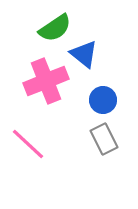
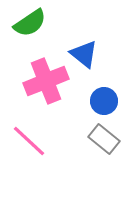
green semicircle: moved 25 px left, 5 px up
blue circle: moved 1 px right, 1 px down
gray rectangle: rotated 24 degrees counterclockwise
pink line: moved 1 px right, 3 px up
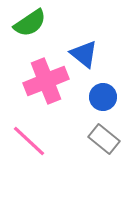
blue circle: moved 1 px left, 4 px up
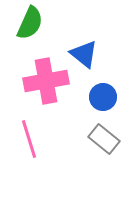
green semicircle: rotated 32 degrees counterclockwise
pink cross: rotated 12 degrees clockwise
pink line: moved 2 px up; rotated 30 degrees clockwise
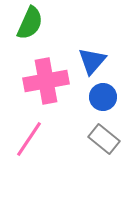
blue triangle: moved 8 px right, 7 px down; rotated 32 degrees clockwise
pink line: rotated 51 degrees clockwise
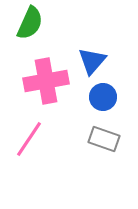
gray rectangle: rotated 20 degrees counterclockwise
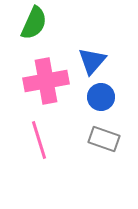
green semicircle: moved 4 px right
blue circle: moved 2 px left
pink line: moved 10 px right, 1 px down; rotated 51 degrees counterclockwise
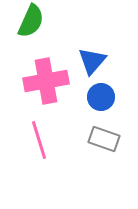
green semicircle: moved 3 px left, 2 px up
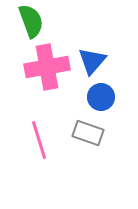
green semicircle: rotated 44 degrees counterclockwise
pink cross: moved 1 px right, 14 px up
gray rectangle: moved 16 px left, 6 px up
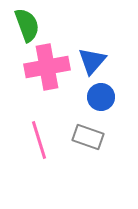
green semicircle: moved 4 px left, 4 px down
gray rectangle: moved 4 px down
